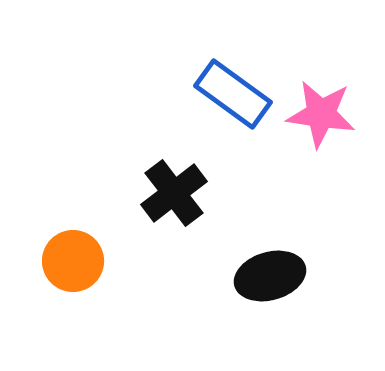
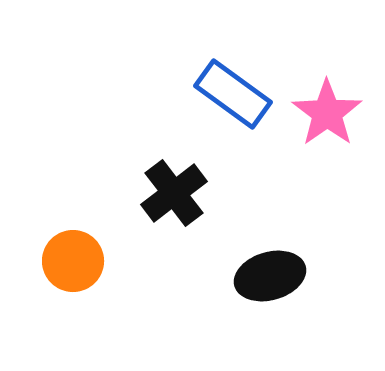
pink star: moved 6 px right, 1 px up; rotated 28 degrees clockwise
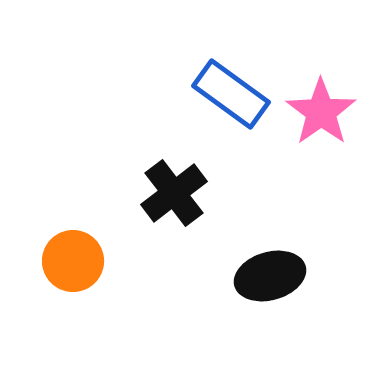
blue rectangle: moved 2 px left
pink star: moved 6 px left, 1 px up
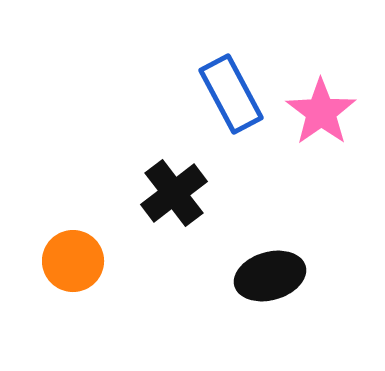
blue rectangle: rotated 26 degrees clockwise
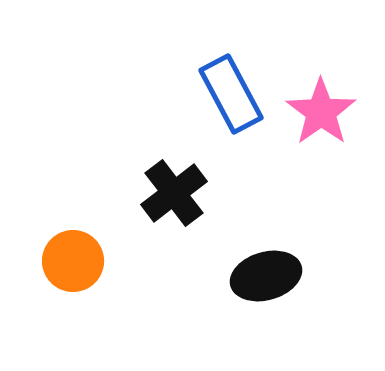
black ellipse: moved 4 px left
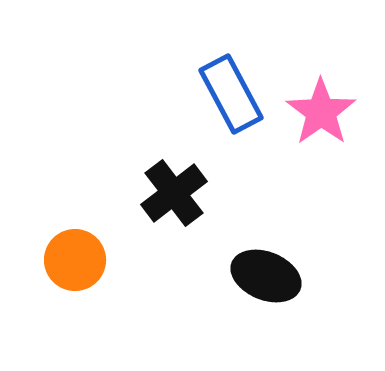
orange circle: moved 2 px right, 1 px up
black ellipse: rotated 38 degrees clockwise
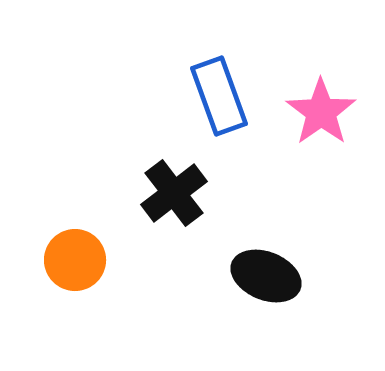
blue rectangle: moved 12 px left, 2 px down; rotated 8 degrees clockwise
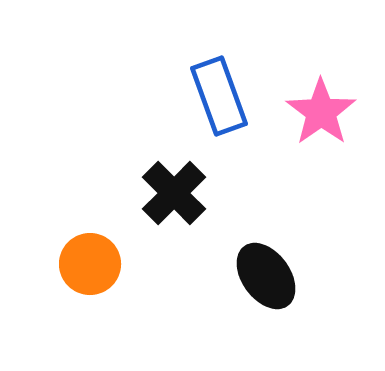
black cross: rotated 8 degrees counterclockwise
orange circle: moved 15 px right, 4 px down
black ellipse: rotated 32 degrees clockwise
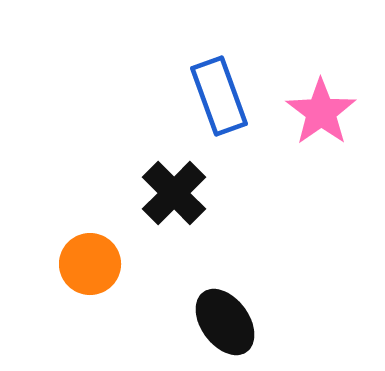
black ellipse: moved 41 px left, 46 px down
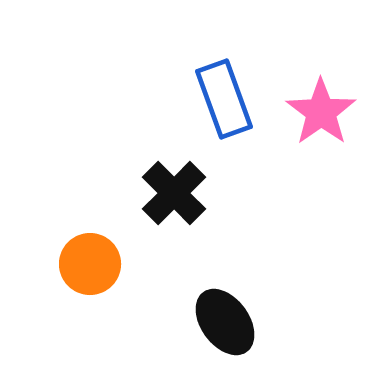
blue rectangle: moved 5 px right, 3 px down
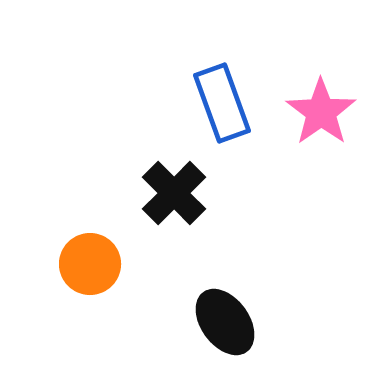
blue rectangle: moved 2 px left, 4 px down
